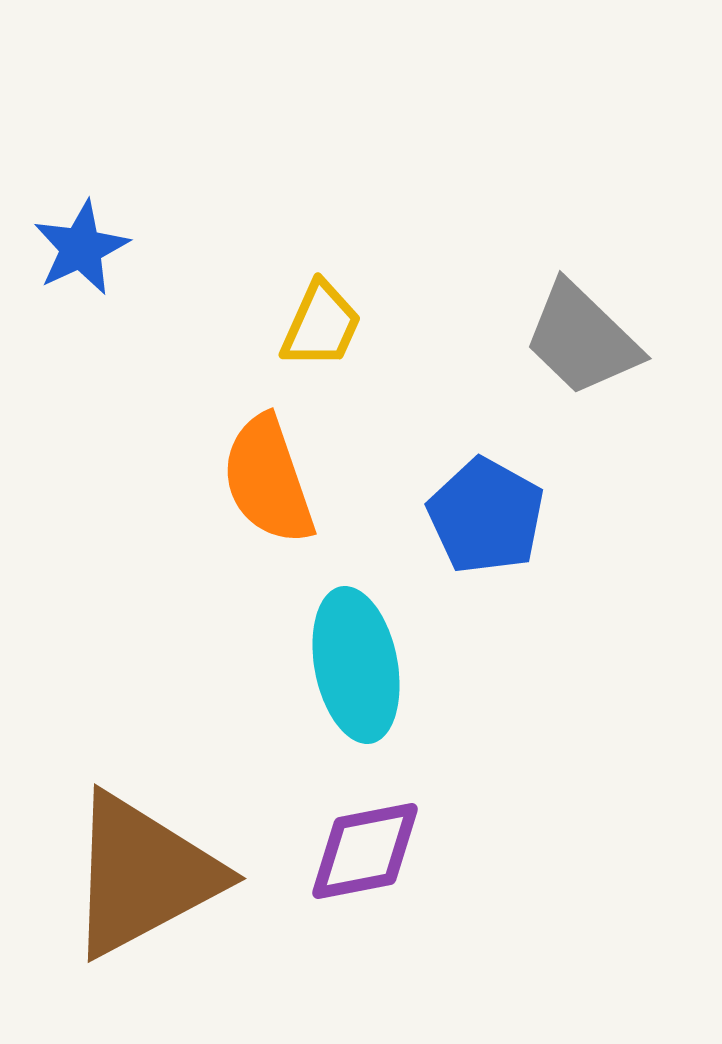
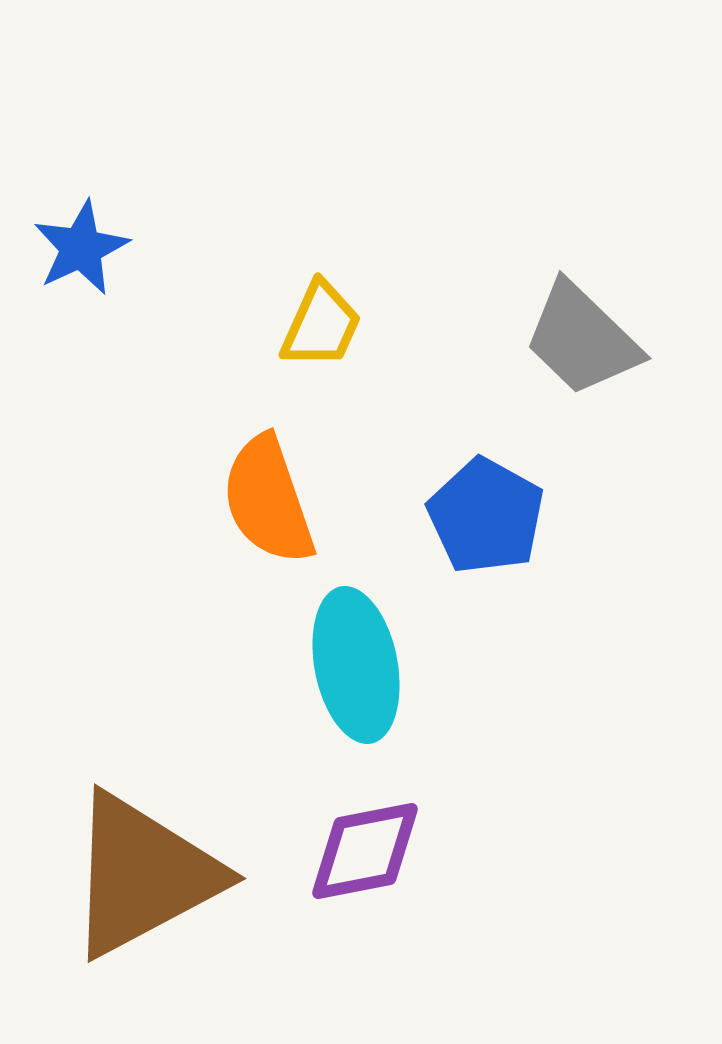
orange semicircle: moved 20 px down
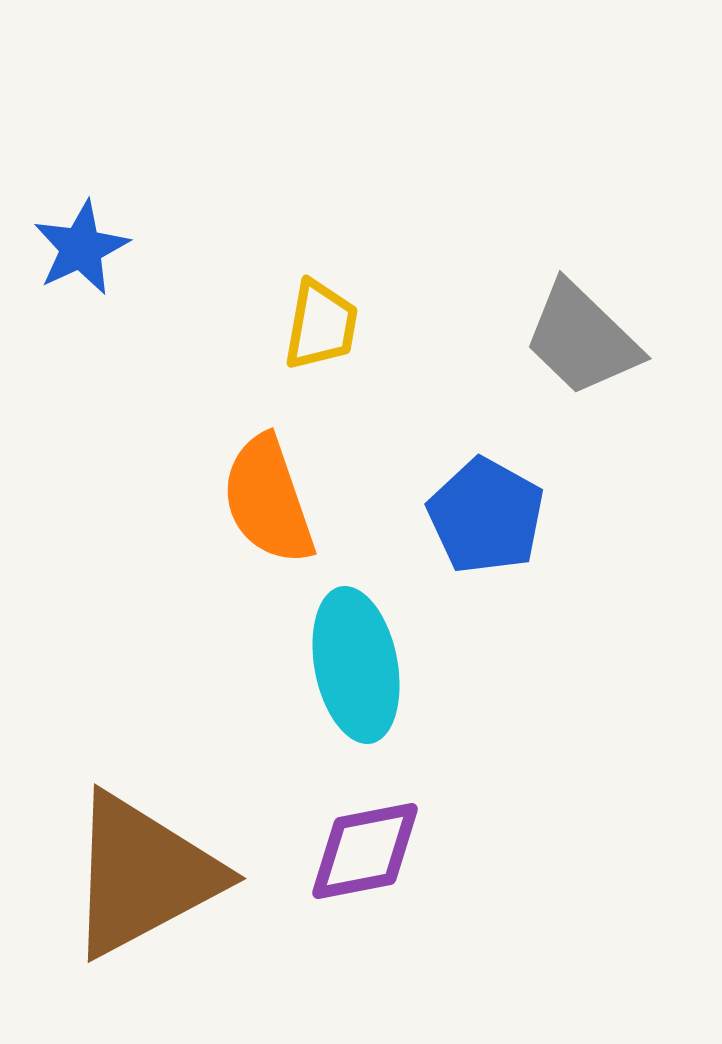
yellow trapezoid: rotated 14 degrees counterclockwise
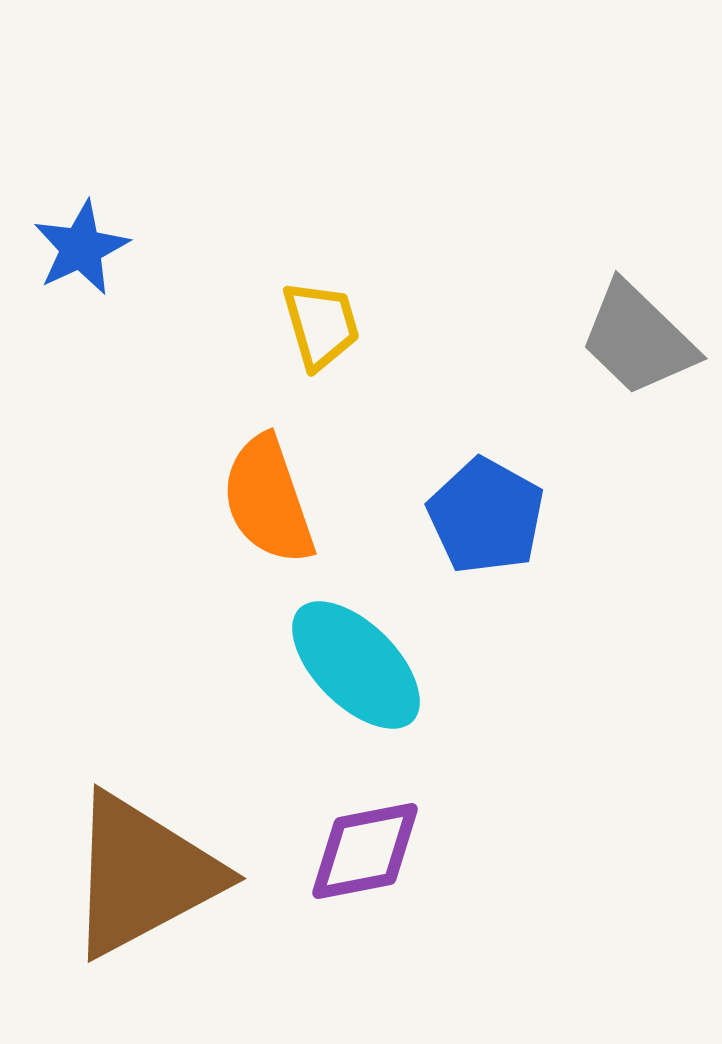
yellow trapezoid: rotated 26 degrees counterclockwise
gray trapezoid: moved 56 px right
cyan ellipse: rotated 34 degrees counterclockwise
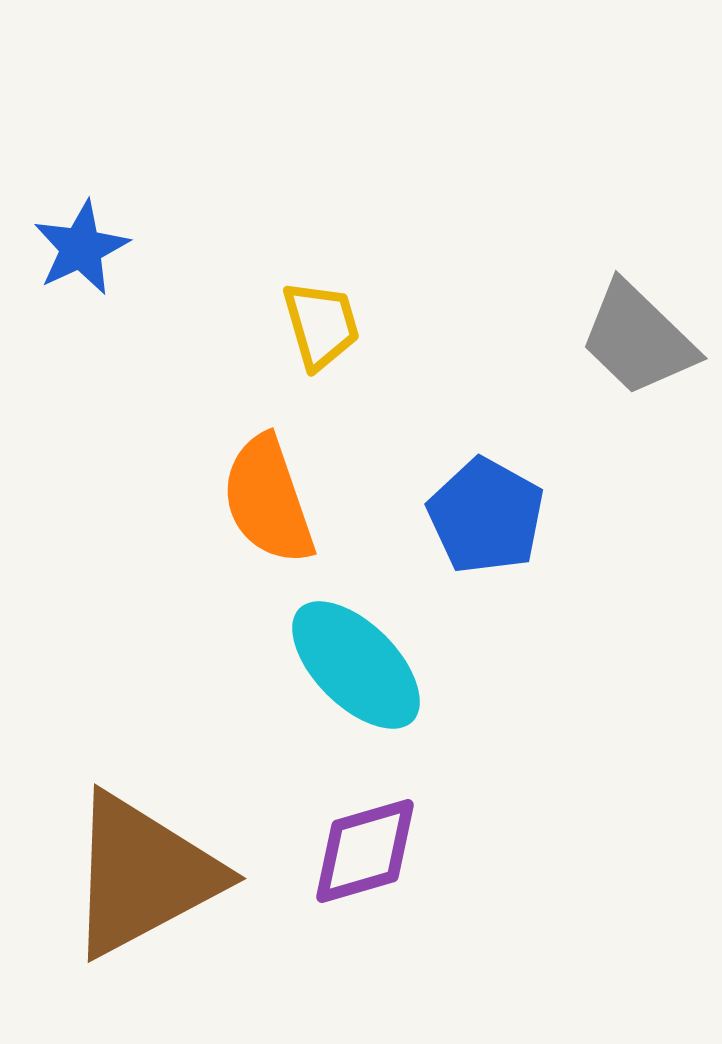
purple diamond: rotated 5 degrees counterclockwise
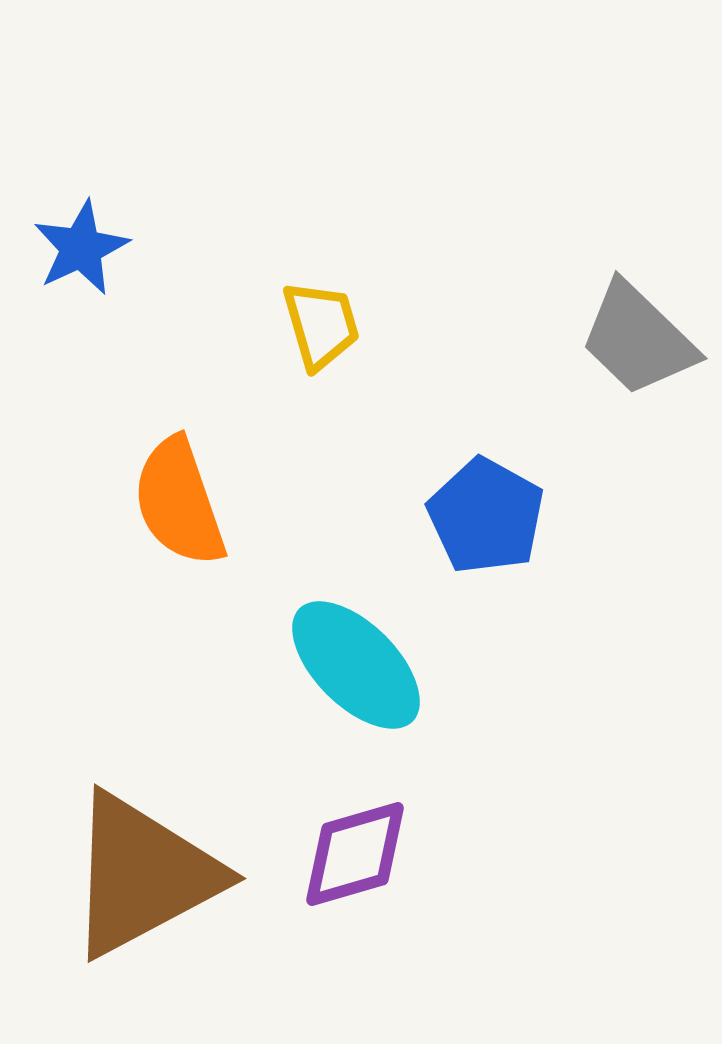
orange semicircle: moved 89 px left, 2 px down
purple diamond: moved 10 px left, 3 px down
